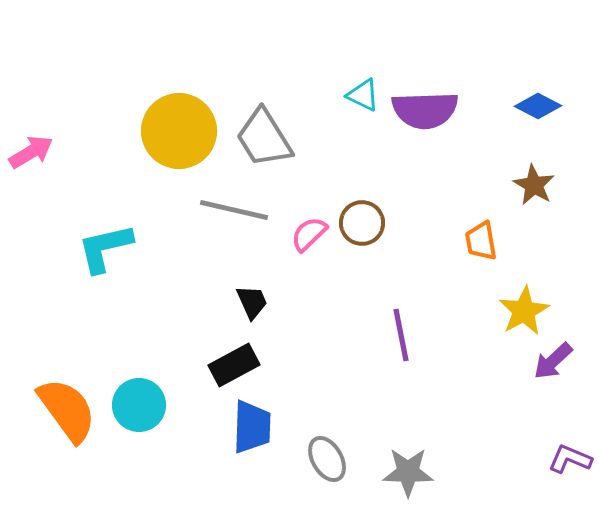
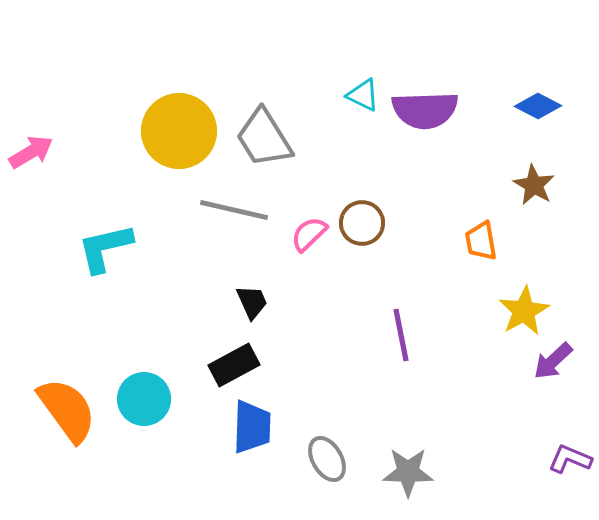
cyan circle: moved 5 px right, 6 px up
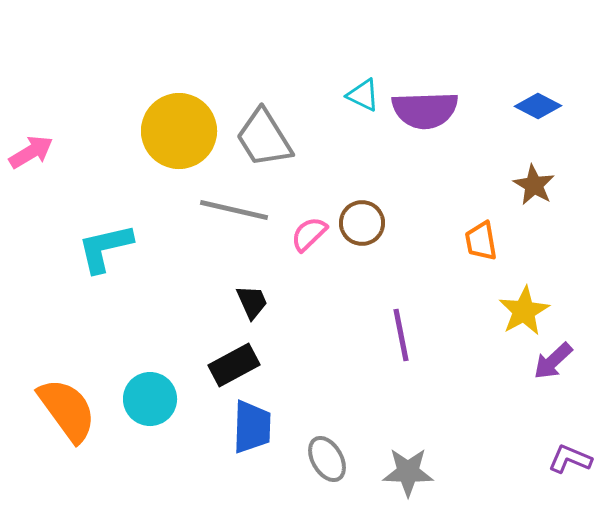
cyan circle: moved 6 px right
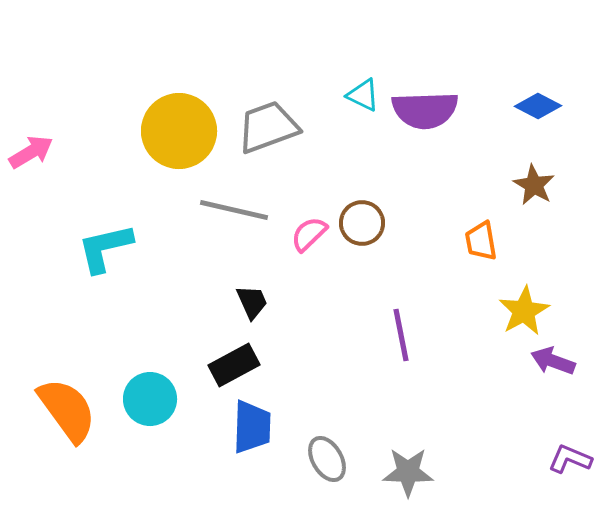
gray trapezoid: moved 4 px right, 11 px up; rotated 102 degrees clockwise
purple arrow: rotated 63 degrees clockwise
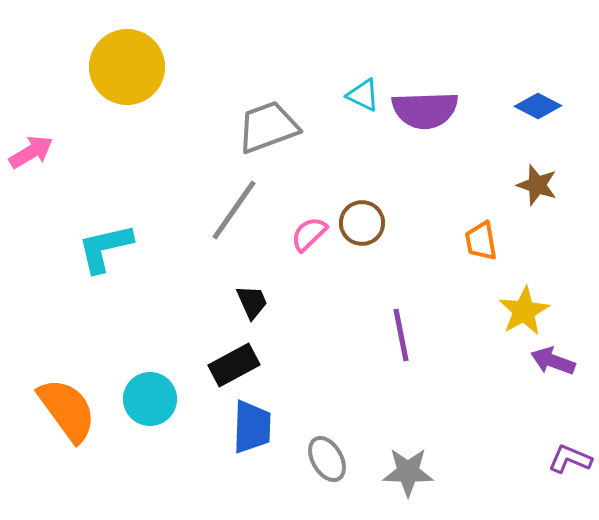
yellow circle: moved 52 px left, 64 px up
brown star: moved 3 px right; rotated 12 degrees counterclockwise
gray line: rotated 68 degrees counterclockwise
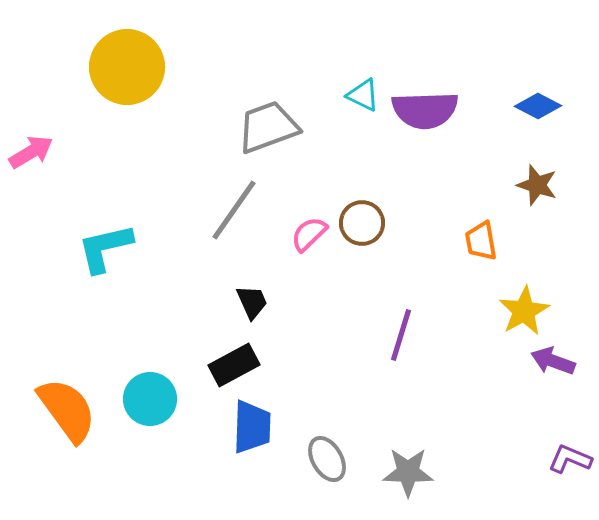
purple line: rotated 28 degrees clockwise
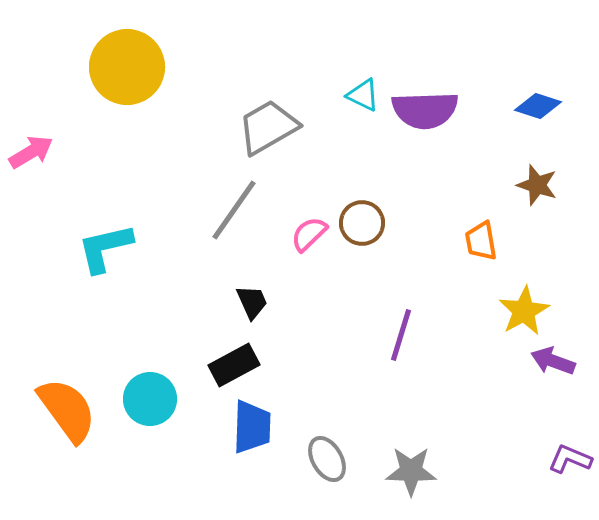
blue diamond: rotated 9 degrees counterclockwise
gray trapezoid: rotated 10 degrees counterclockwise
gray star: moved 3 px right, 1 px up
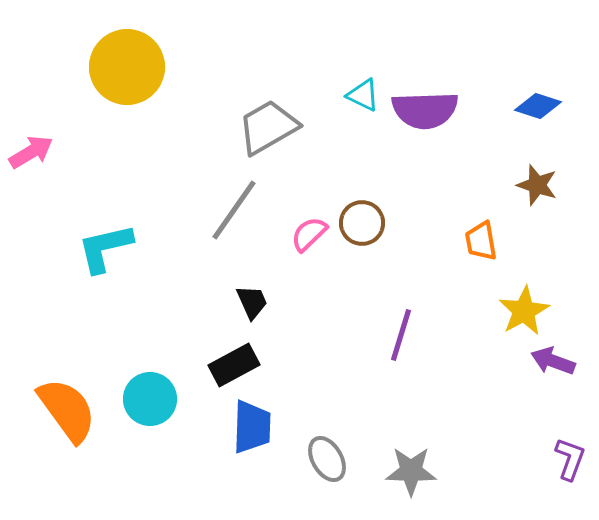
purple L-shape: rotated 87 degrees clockwise
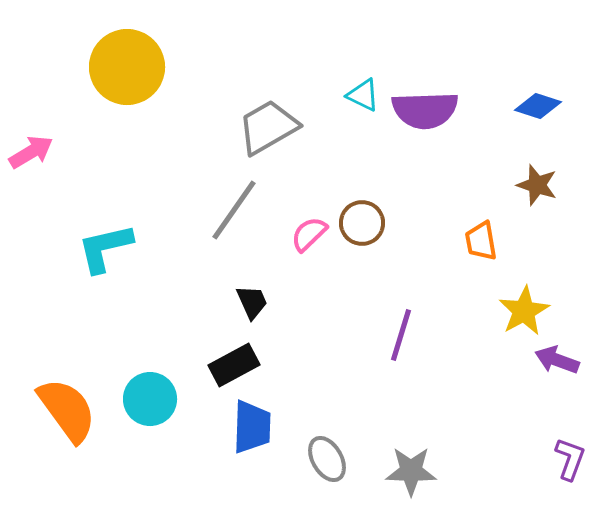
purple arrow: moved 4 px right, 1 px up
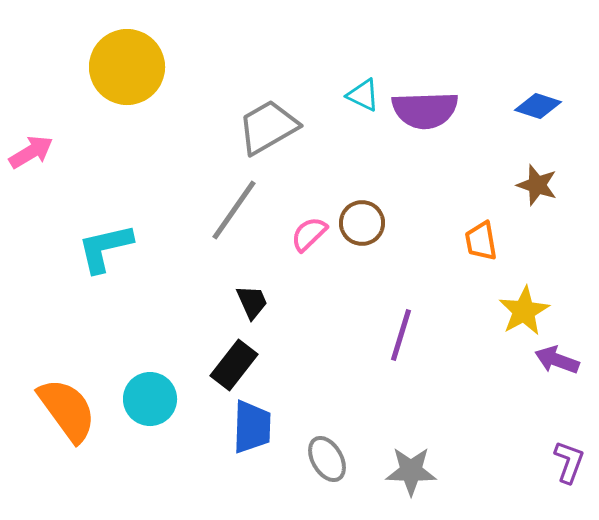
black rectangle: rotated 24 degrees counterclockwise
purple L-shape: moved 1 px left, 3 px down
